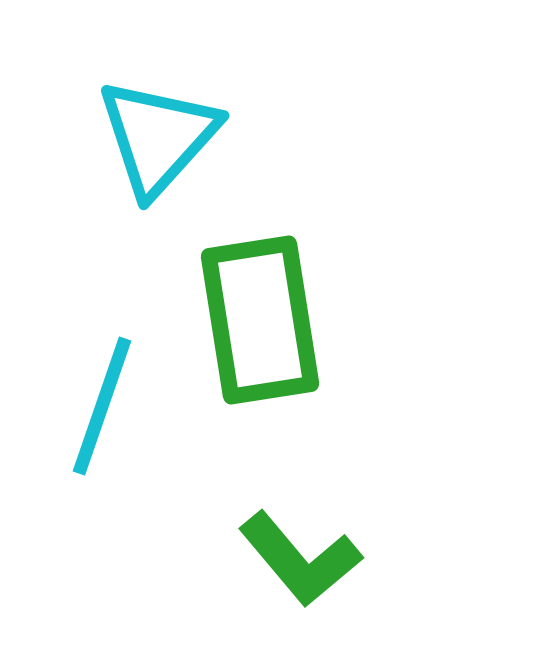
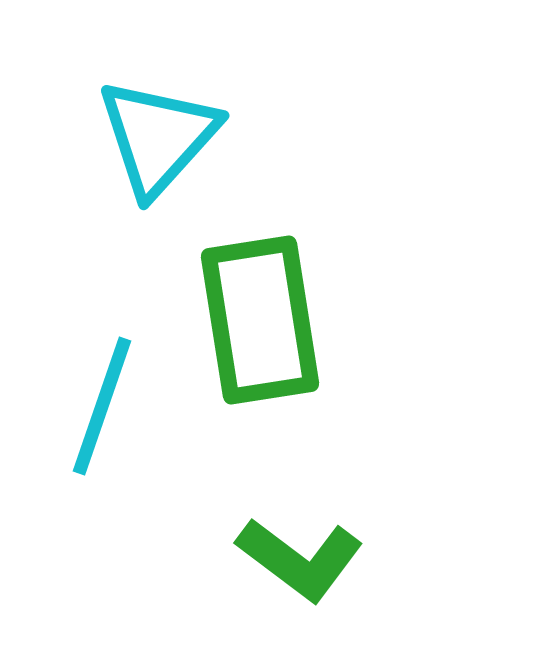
green L-shape: rotated 13 degrees counterclockwise
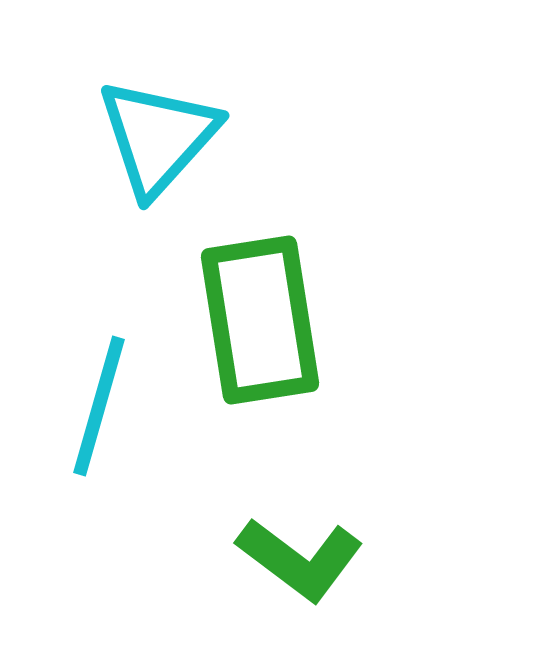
cyan line: moved 3 px left; rotated 3 degrees counterclockwise
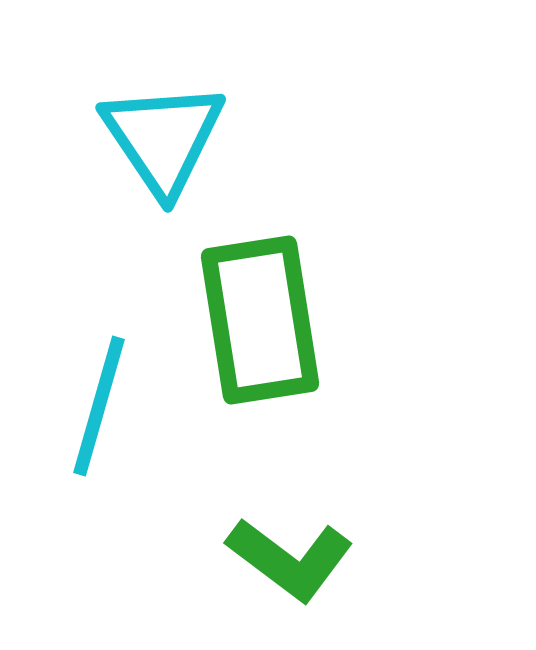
cyan triangle: moved 5 px right, 1 px down; rotated 16 degrees counterclockwise
green L-shape: moved 10 px left
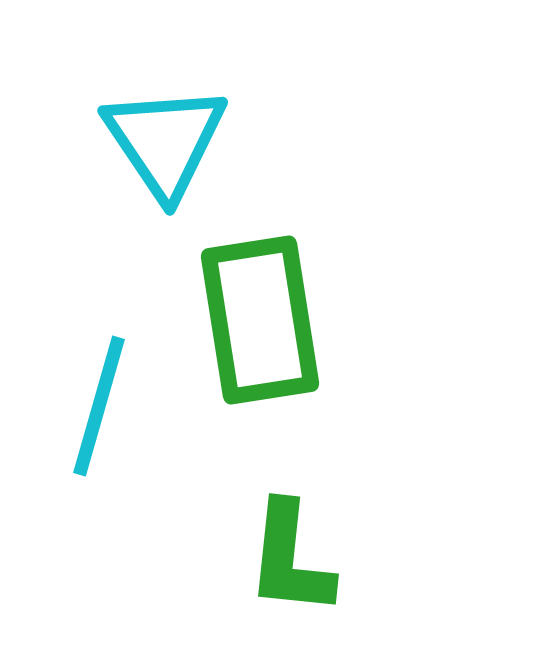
cyan triangle: moved 2 px right, 3 px down
green L-shape: rotated 59 degrees clockwise
